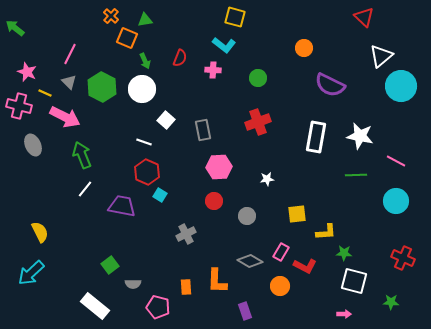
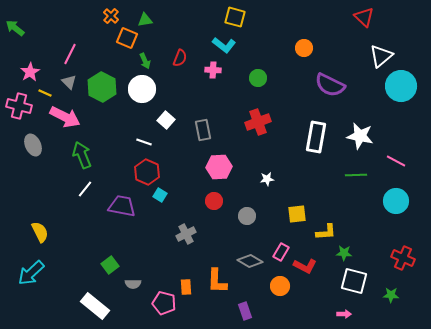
pink star at (27, 72): moved 3 px right; rotated 18 degrees clockwise
green star at (391, 302): moved 7 px up
pink pentagon at (158, 307): moved 6 px right, 4 px up
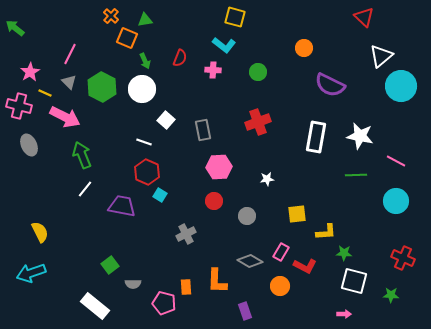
green circle at (258, 78): moved 6 px up
gray ellipse at (33, 145): moved 4 px left
cyan arrow at (31, 273): rotated 24 degrees clockwise
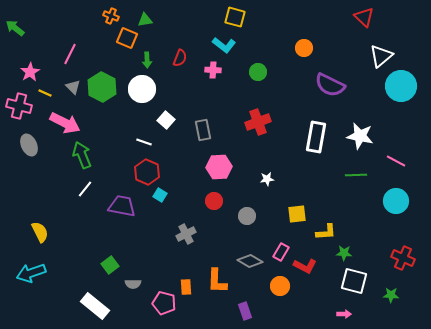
orange cross at (111, 16): rotated 21 degrees counterclockwise
green arrow at (145, 61): moved 2 px right, 1 px up; rotated 21 degrees clockwise
gray triangle at (69, 82): moved 4 px right, 5 px down
pink arrow at (65, 117): moved 6 px down
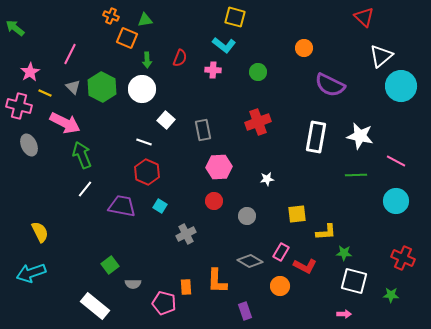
cyan square at (160, 195): moved 11 px down
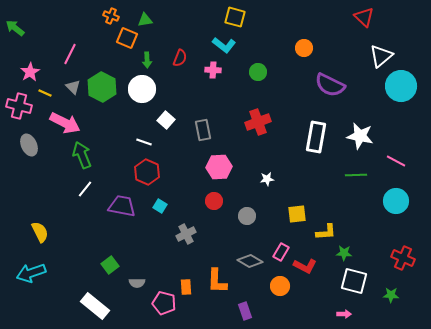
gray semicircle at (133, 284): moved 4 px right, 1 px up
